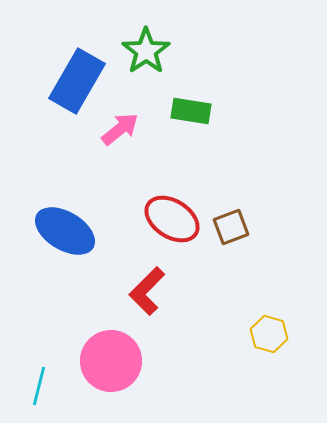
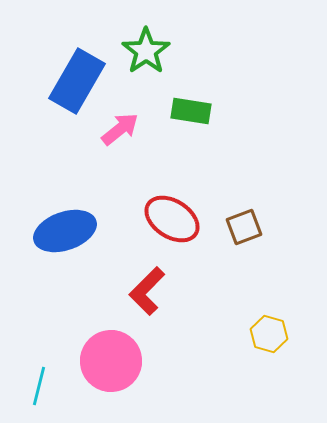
brown square: moved 13 px right
blue ellipse: rotated 50 degrees counterclockwise
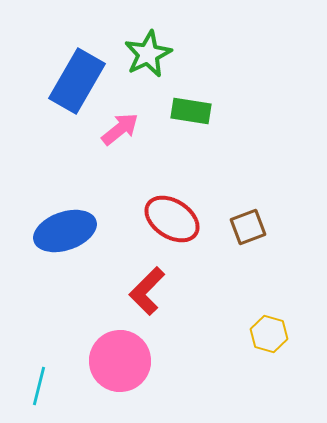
green star: moved 2 px right, 3 px down; rotated 9 degrees clockwise
brown square: moved 4 px right
pink circle: moved 9 px right
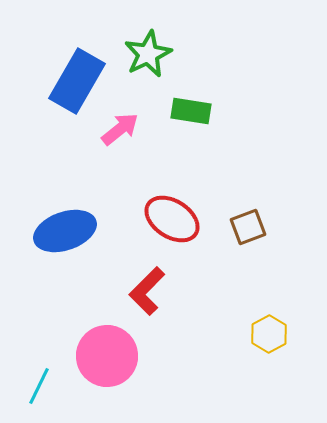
yellow hexagon: rotated 15 degrees clockwise
pink circle: moved 13 px left, 5 px up
cyan line: rotated 12 degrees clockwise
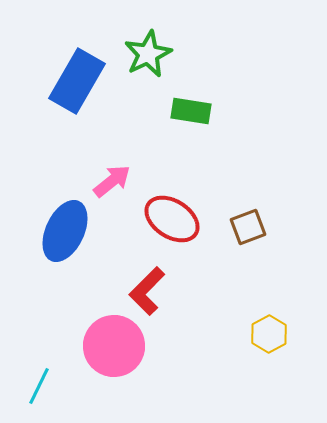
pink arrow: moved 8 px left, 52 px down
blue ellipse: rotated 46 degrees counterclockwise
pink circle: moved 7 px right, 10 px up
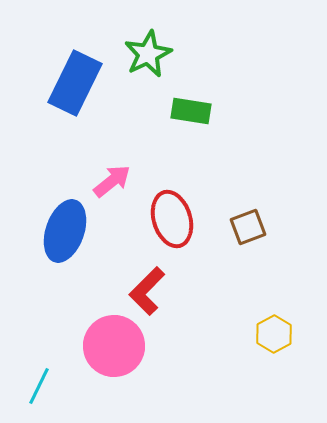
blue rectangle: moved 2 px left, 2 px down; rotated 4 degrees counterclockwise
red ellipse: rotated 40 degrees clockwise
blue ellipse: rotated 6 degrees counterclockwise
yellow hexagon: moved 5 px right
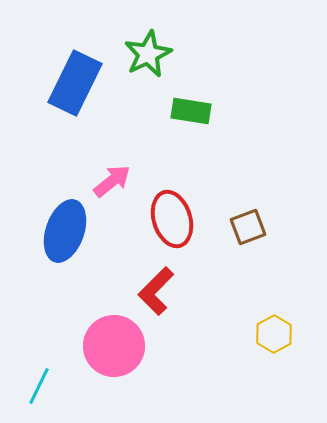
red L-shape: moved 9 px right
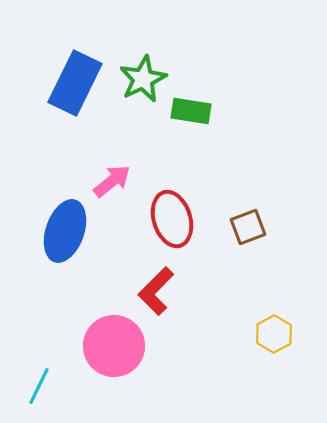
green star: moved 5 px left, 25 px down
